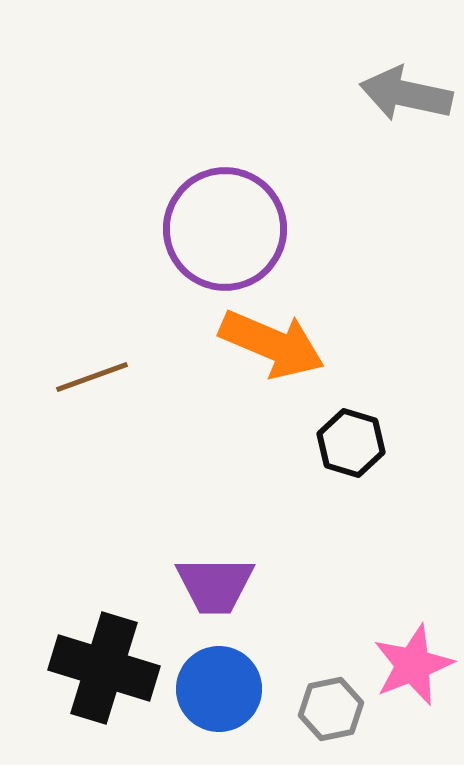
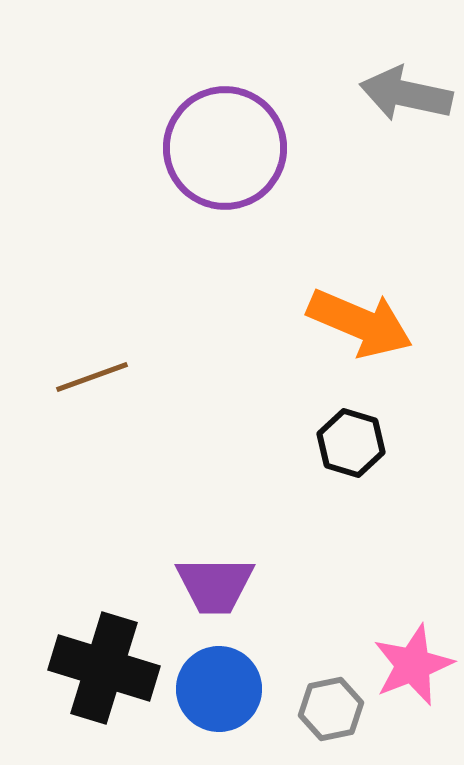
purple circle: moved 81 px up
orange arrow: moved 88 px right, 21 px up
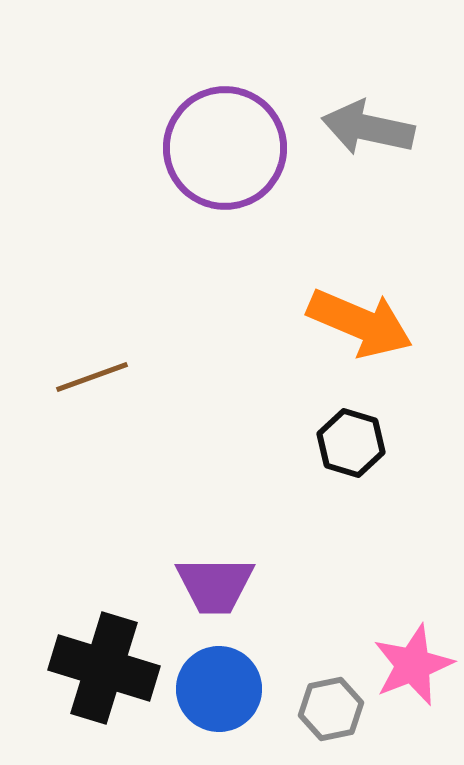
gray arrow: moved 38 px left, 34 px down
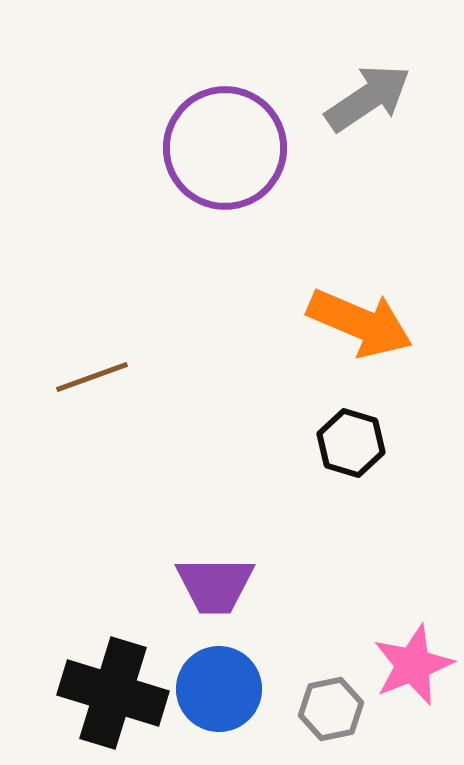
gray arrow: moved 30 px up; rotated 134 degrees clockwise
black cross: moved 9 px right, 25 px down
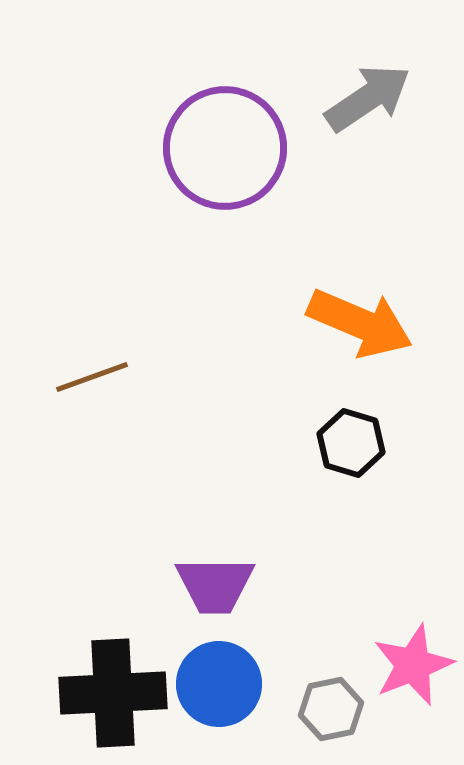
blue circle: moved 5 px up
black cross: rotated 20 degrees counterclockwise
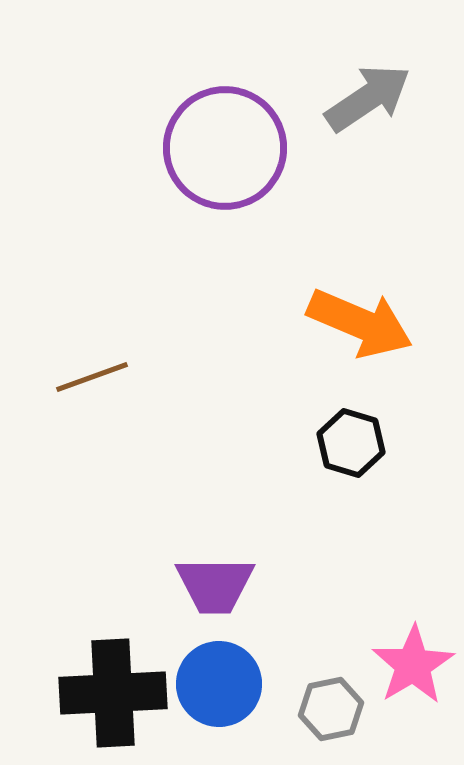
pink star: rotated 10 degrees counterclockwise
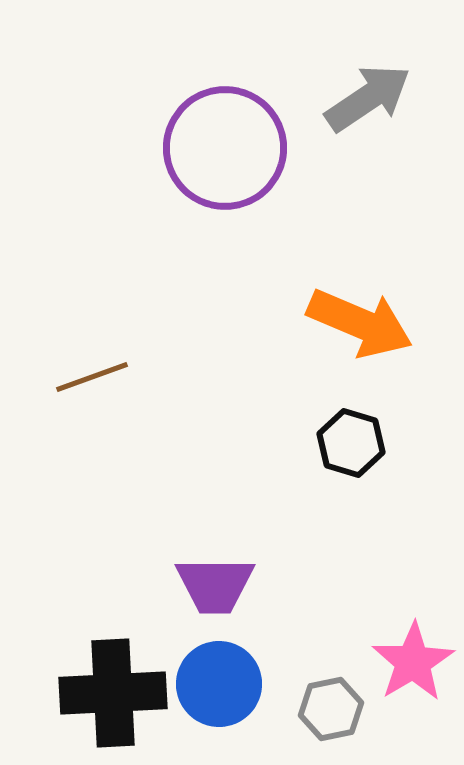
pink star: moved 3 px up
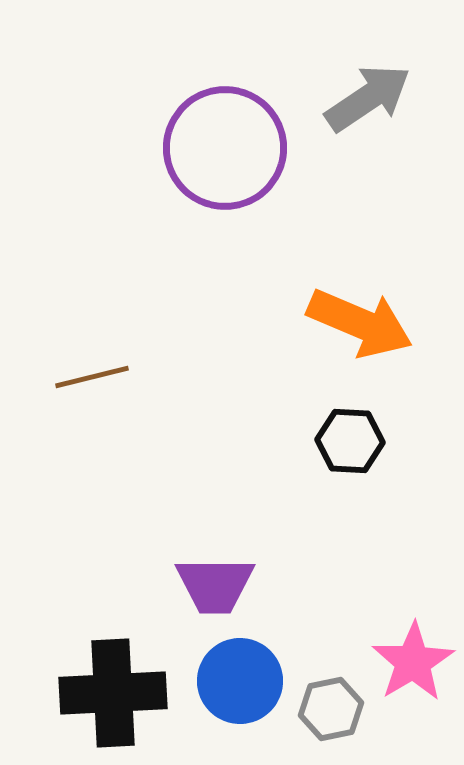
brown line: rotated 6 degrees clockwise
black hexagon: moved 1 px left, 2 px up; rotated 14 degrees counterclockwise
blue circle: moved 21 px right, 3 px up
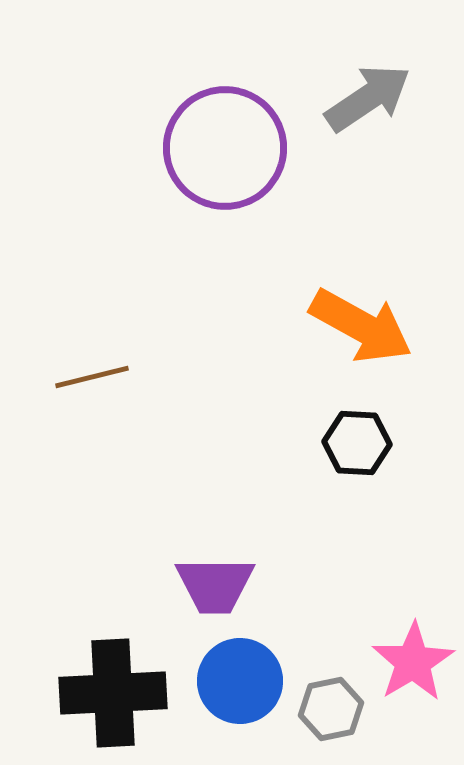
orange arrow: moved 1 px right, 3 px down; rotated 6 degrees clockwise
black hexagon: moved 7 px right, 2 px down
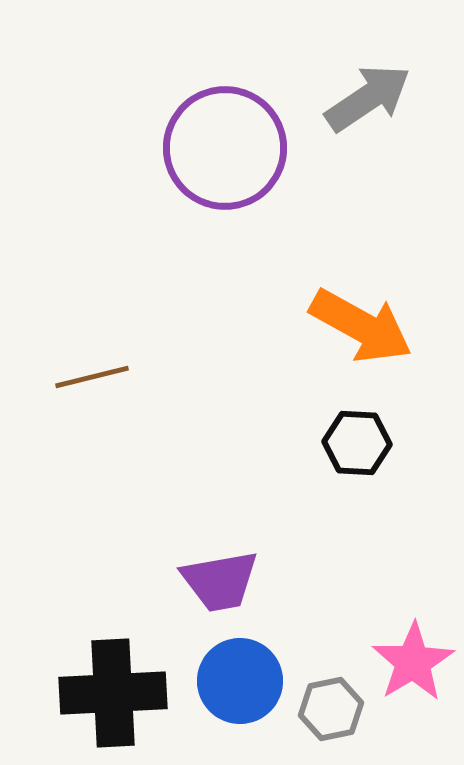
purple trapezoid: moved 5 px right, 4 px up; rotated 10 degrees counterclockwise
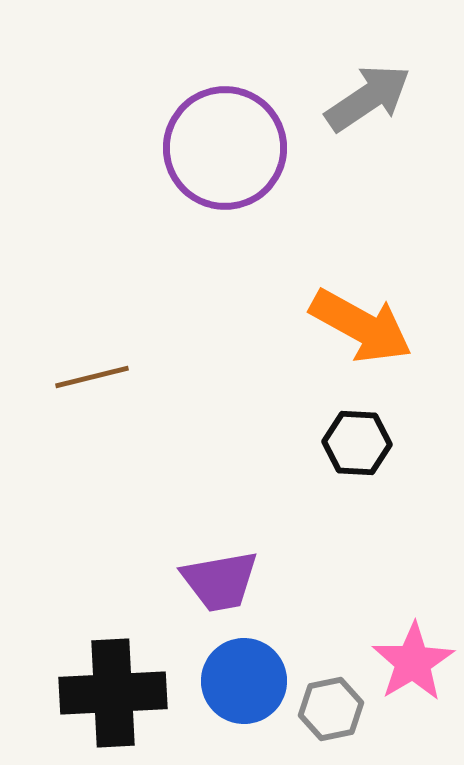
blue circle: moved 4 px right
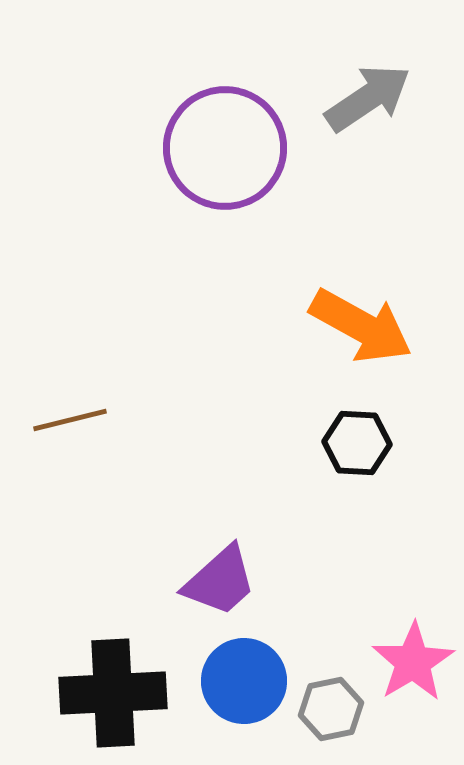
brown line: moved 22 px left, 43 px down
purple trapezoid: rotated 32 degrees counterclockwise
